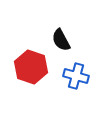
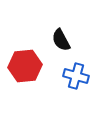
red hexagon: moved 6 px left, 1 px up; rotated 24 degrees counterclockwise
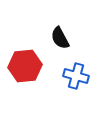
black semicircle: moved 1 px left, 2 px up
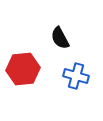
red hexagon: moved 2 px left, 3 px down
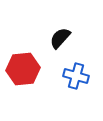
black semicircle: rotated 70 degrees clockwise
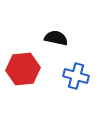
black semicircle: moved 4 px left; rotated 60 degrees clockwise
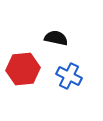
blue cross: moved 7 px left; rotated 10 degrees clockwise
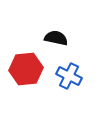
red hexagon: moved 3 px right
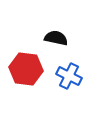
red hexagon: rotated 12 degrees clockwise
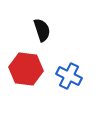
black semicircle: moved 14 px left, 8 px up; rotated 60 degrees clockwise
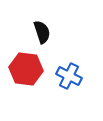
black semicircle: moved 2 px down
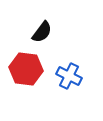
black semicircle: rotated 55 degrees clockwise
